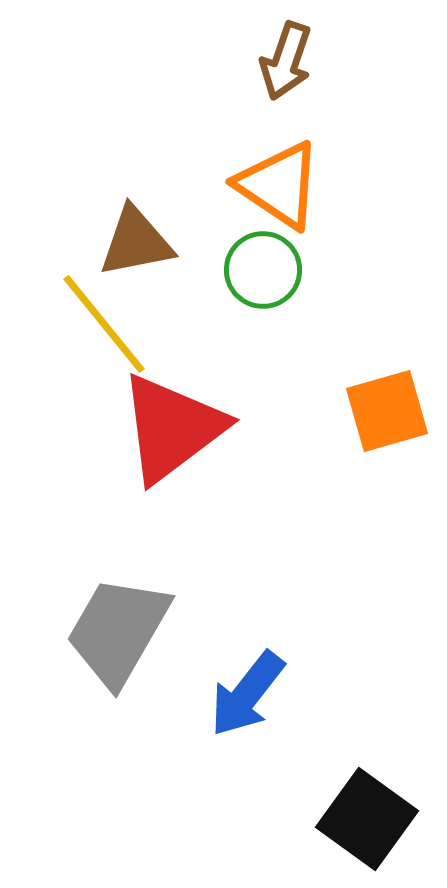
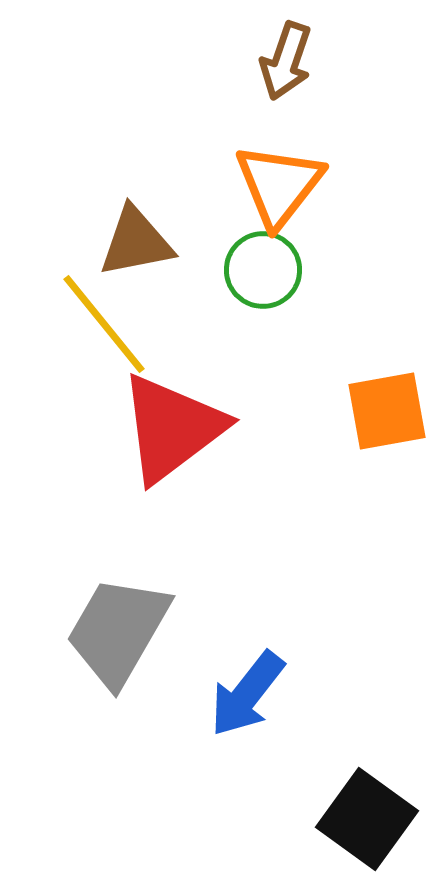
orange triangle: rotated 34 degrees clockwise
orange square: rotated 6 degrees clockwise
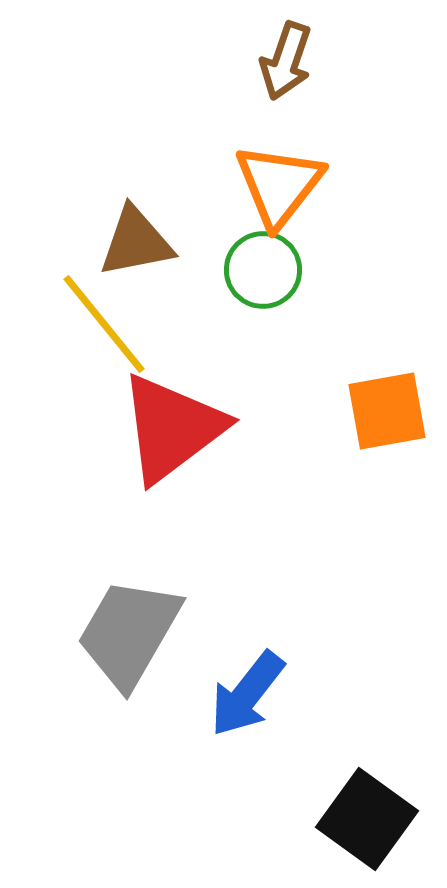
gray trapezoid: moved 11 px right, 2 px down
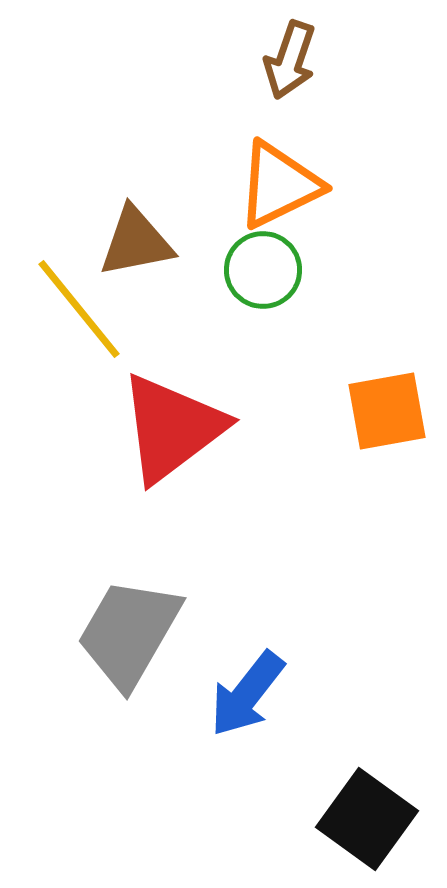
brown arrow: moved 4 px right, 1 px up
orange triangle: rotated 26 degrees clockwise
yellow line: moved 25 px left, 15 px up
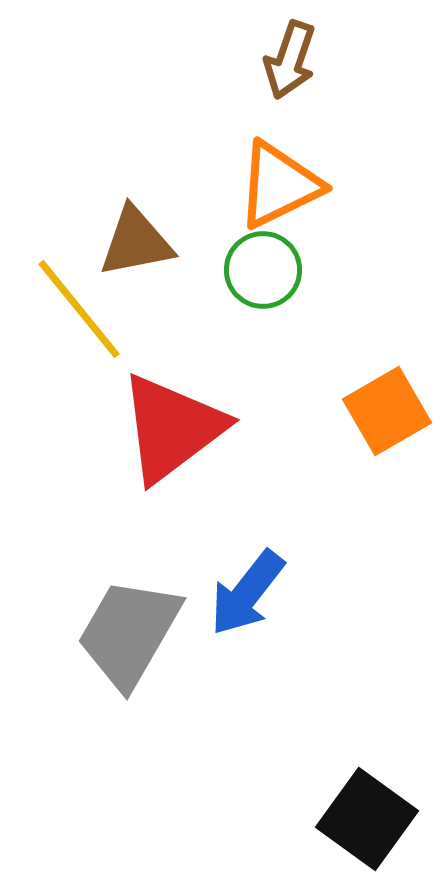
orange square: rotated 20 degrees counterclockwise
blue arrow: moved 101 px up
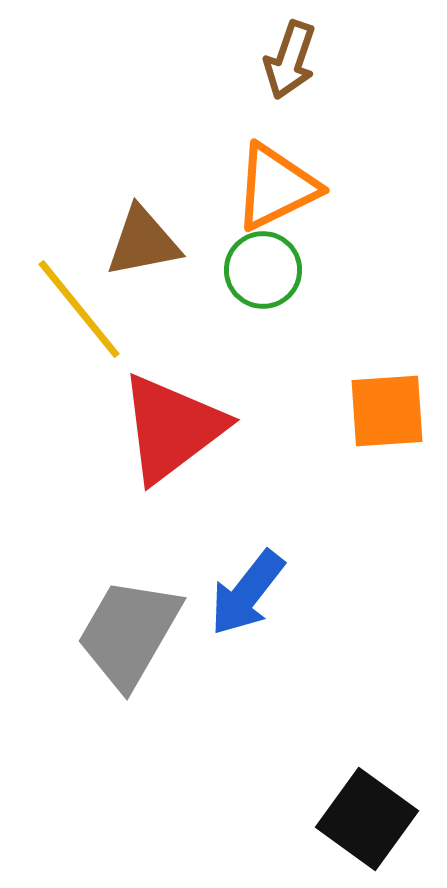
orange triangle: moved 3 px left, 2 px down
brown triangle: moved 7 px right
orange square: rotated 26 degrees clockwise
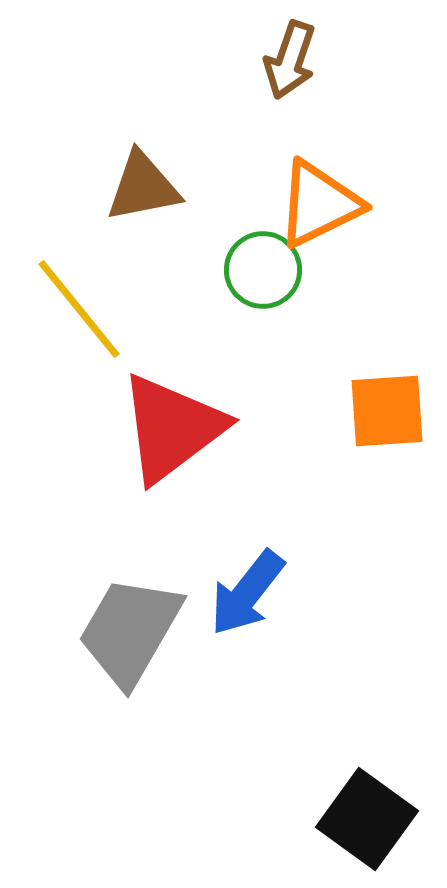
orange triangle: moved 43 px right, 17 px down
brown triangle: moved 55 px up
gray trapezoid: moved 1 px right, 2 px up
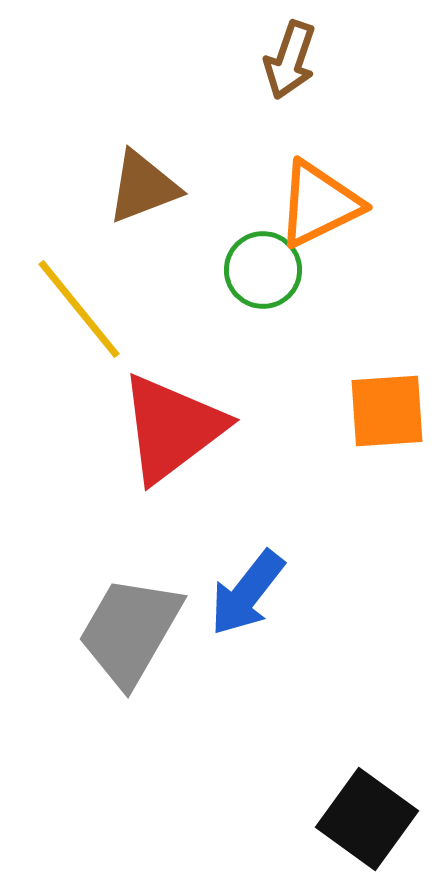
brown triangle: rotated 10 degrees counterclockwise
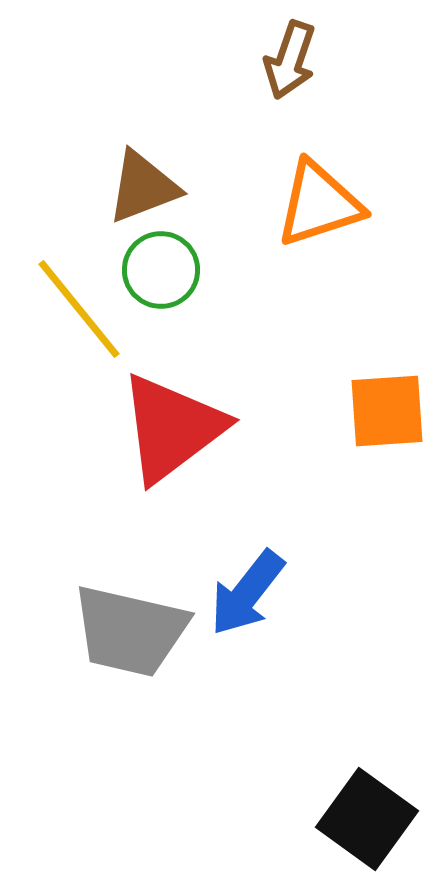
orange triangle: rotated 8 degrees clockwise
green circle: moved 102 px left
gray trapezoid: rotated 107 degrees counterclockwise
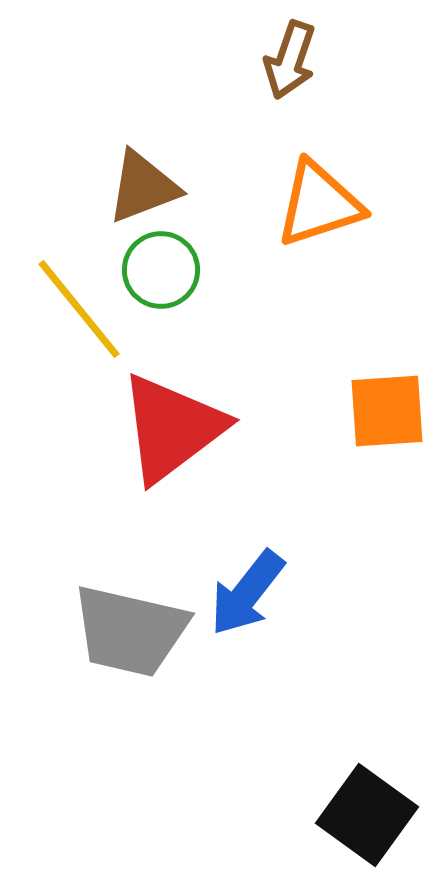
black square: moved 4 px up
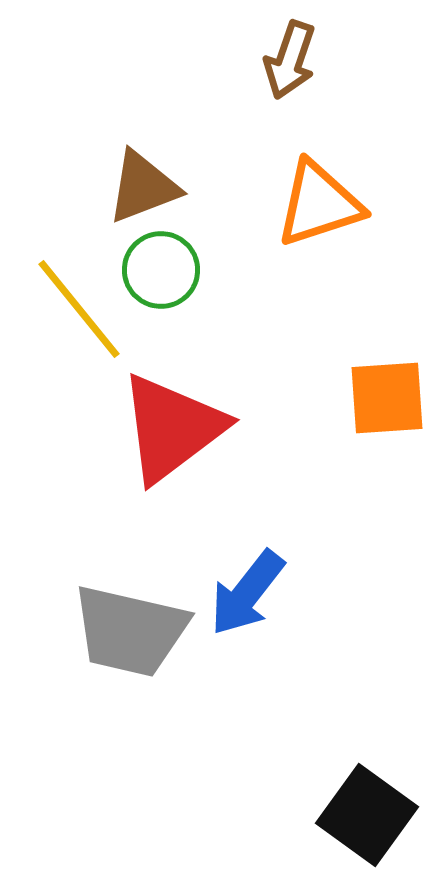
orange square: moved 13 px up
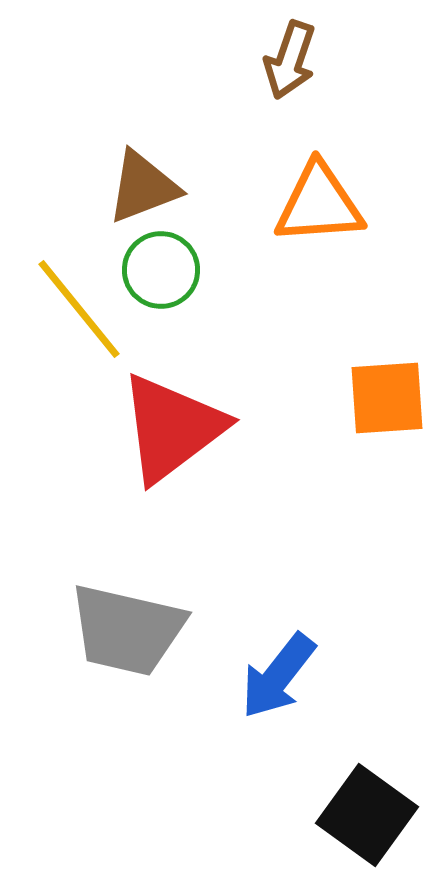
orange triangle: rotated 14 degrees clockwise
blue arrow: moved 31 px right, 83 px down
gray trapezoid: moved 3 px left, 1 px up
